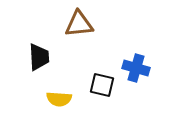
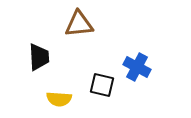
blue cross: moved 1 px right, 1 px up; rotated 12 degrees clockwise
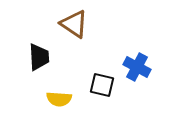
brown triangle: moved 5 px left; rotated 40 degrees clockwise
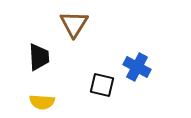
brown triangle: rotated 28 degrees clockwise
yellow semicircle: moved 17 px left, 3 px down
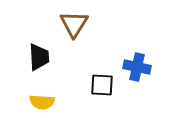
blue cross: rotated 16 degrees counterclockwise
black square: rotated 10 degrees counterclockwise
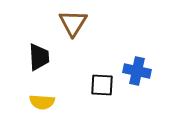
brown triangle: moved 1 px left, 1 px up
blue cross: moved 4 px down
